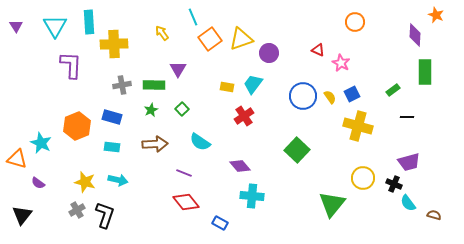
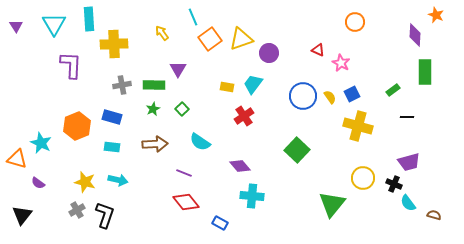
cyan rectangle at (89, 22): moved 3 px up
cyan triangle at (55, 26): moved 1 px left, 2 px up
green star at (151, 110): moved 2 px right, 1 px up
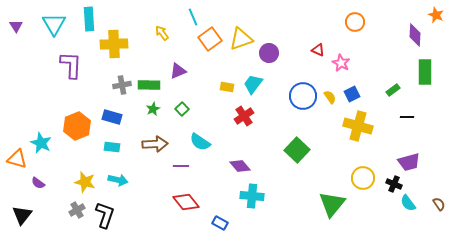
purple triangle at (178, 69): moved 2 px down; rotated 36 degrees clockwise
green rectangle at (154, 85): moved 5 px left
purple line at (184, 173): moved 3 px left, 7 px up; rotated 21 degrees counterclockwise
brown semicircle at (434, 215): moved 5 px right, 11 px up; rotated 40 degrees clockwise
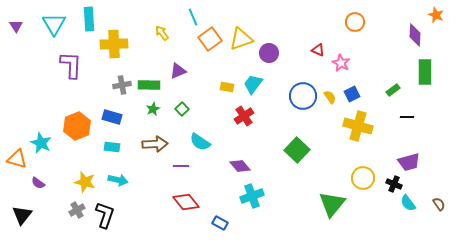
cyan cross at (252, 196): rotated 25 degrees counterclockwise
